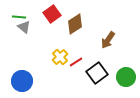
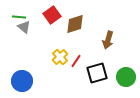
red square: moved 1 px down
brown diamond: rotated 15 degrees clockwise
brown arrow: rotated 18 degrees counterclockwise
red line: moved 1 px up; rotated 24 degrees counterclockwise
black square: rotated 20 degrees clockwise
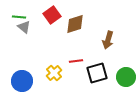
yellow cross: moved 6 px left, 16 px down
red line: rotated 48 degrees clockwise
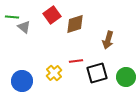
green line: moved 7 px left
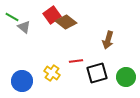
green line: rotated 24 degrees clockwise
brown diamond: moved 9 px left, 2 px up; rotated 55 degrees clockwise
yellow cross: moved 2 px left; rotated 14 degrees counterclockwise
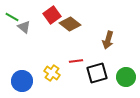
brown diamond: moved 4 px right, 2 px down
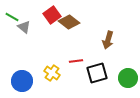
brown diamond: moved 1 px left, 2 px up
green circle: moved 2 px right, 1 px down
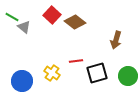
red square: rotated 12 degrees counterclockwise
brown diamond: moved 6 px right
brown arrow: moved 8 px right
green circle: moved 2 px up
